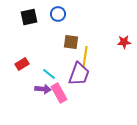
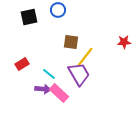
blue circle: moved 4 px up
yellow line: rotated 30 degrees clockwise
purple trapezoid: rotated 50 degrees counterclockwise
pink rectangle: rotated 18 degrees counterclockwise
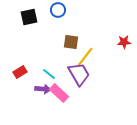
red rectangle: moved 2 px left, 8 px down
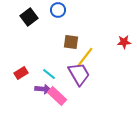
black square: rotated 24 degrees counterclockwise
red rectangle: moved 1 px right, 1 px down
pink rectangle: moved 2 px left, 3 px down
